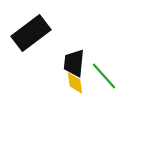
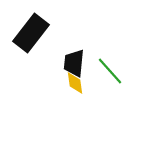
black rectangle: rotated 15 degrees counterclockwise
green line: moved 6 px right, 5 px up
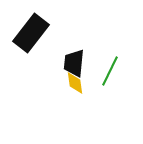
green line: rotated 68 degrees clockwise
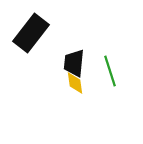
green line: rotated 44 degrees counterclockwise
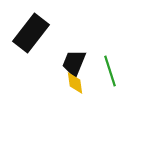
black trapezoid: rotated 16 degrees clockwise
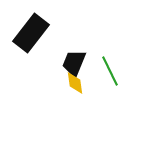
green line: rotated 8 degrees counterclockwise
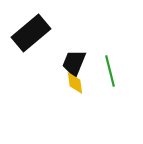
black rectangle: rotated 12 degrees clockwise
green line: rotated 12 degrees clockwise
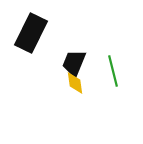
black rectangle: rotated 24 degrees counterclockwise
green line: moved 3 px right
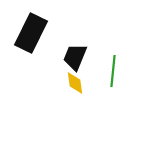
black trapezoid: moved 1 px right, 6 px up
green line: rotated 20 degrees clockwise
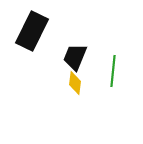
black rectangle: moved 1 px right, 2 px up
yellow diamond: rotated 15 degrees clockwise
